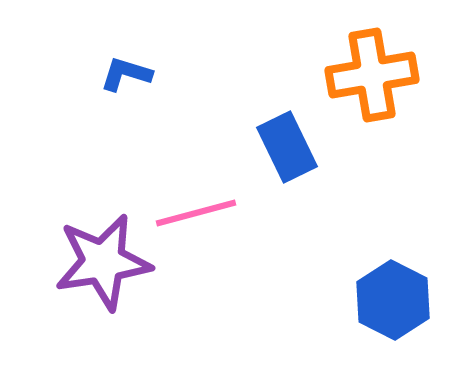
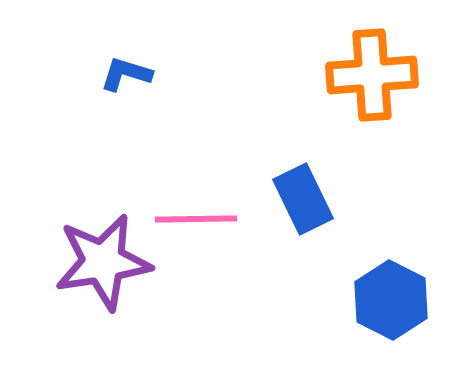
orange cross: rotated 6 degrees clockwise
blue rectangle: moved 16 px right, 52 px down
pink line: moved 6 px down; rotated 14 degrees clockwise
blue hexagon: moved 2 px left
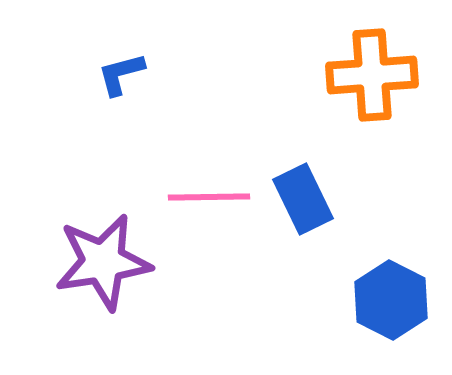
blue L-shape: moved 5 px left; rotated 32 degrees counterclockwise
pink line: moved 13 px right, 22 px up
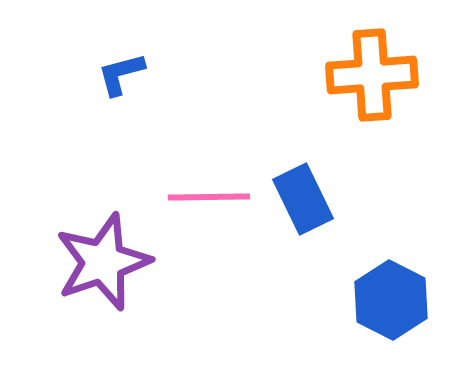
purple star: rotated 10 degrees counterclockwise
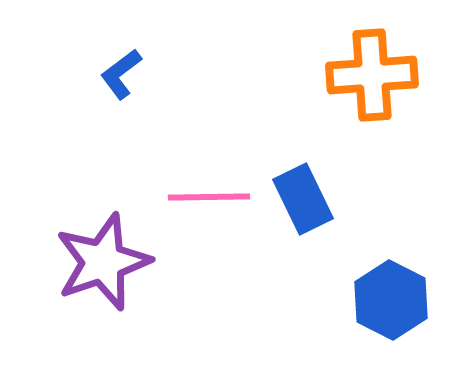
blue L-shape: rotated 22 degrees counterclockwise
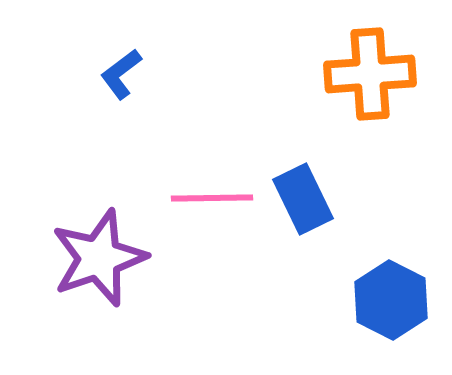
orange cross: moved 2 px left, 1 px up
pink line: moved 3 px right, 1 px down
purple star: moved 4 px left, 4 px up
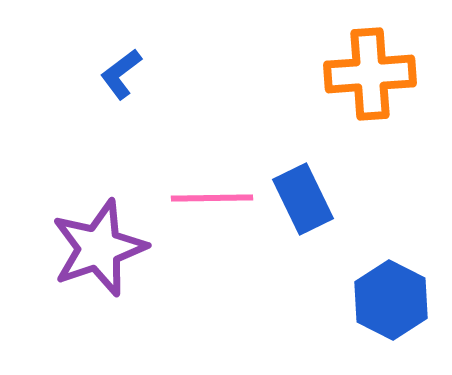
purple star: moved 10 px up
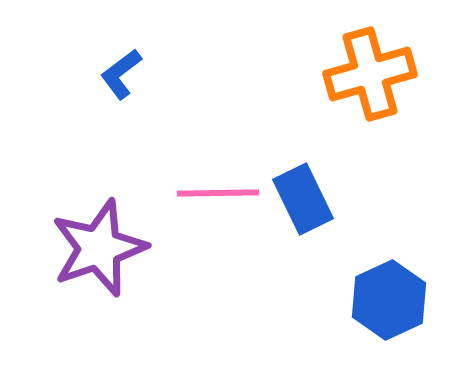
orange cross: rotated 12 degrees counterclockwise
pink line: moved 6 px right, 5 px up
blue hexagon: moved 2 px left; rotated 8 degrees clockwise
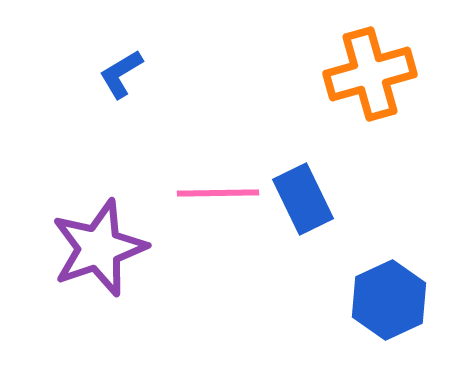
blue L-shape: rotated 6 degrees clockwise
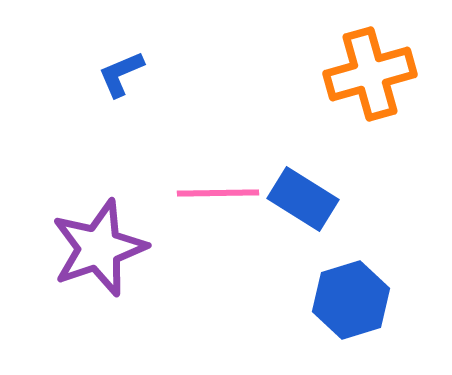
blue L-shape: rotated 8 degrees clockwise
blue rectangle: rotated 32 degrees counterclockwise
blue hexagon: moved 38 px left; rotated 8 degrees clockwise
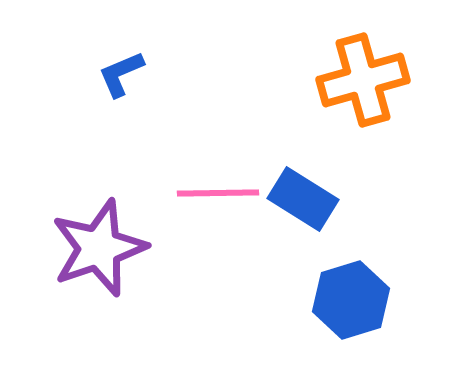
orange cross: moved 7 px left, 6 px down
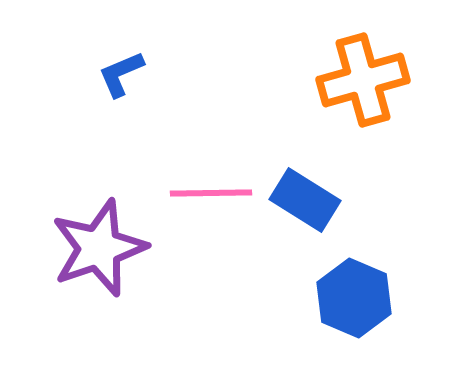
pink line: moved 7 px left
blue rectangle: moved 2 px right, 1 px down
blue hexagon: moved 3 px right, 2 px up; rotated 20 degrees counterclockwise
